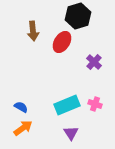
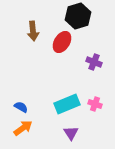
purple cross: rotated 21 degrees counterclockwise
cyan rectangle: moved 1 px up
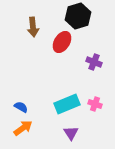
brown arrow: moved 4 px up
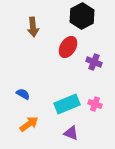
black hexagon: moved 4 px right; rotated 10 degrees counterclockwise
red ellipse: moved 6 px right, 5 px down
blue semicircle: moved 2 px right, 13 px up
orange arrow: moved 6 px right, 4 px up
purple triangle: rotated 35 degrees counterclockwise
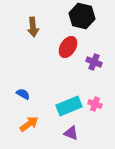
black hexagon: rotated 20 degrees counterclockwise
cyan rectangle: moved 2 px right, 2 px down
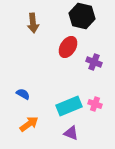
brown arrow: moved 4 px up
